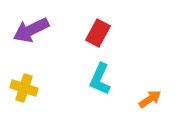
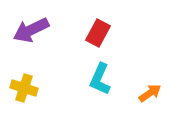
orange arrow: moved 6 px up
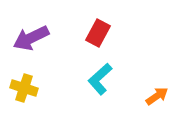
purple arrow: moved 8 px down
cyan L-shape: rotated 24 degrees clockwise
orange arrow: moved 7 px right, 3 px down
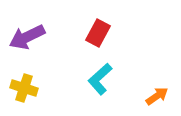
purple arrow: moved 4 px left, 1 px up
